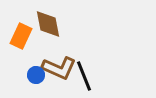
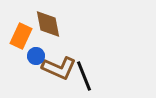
blue circle: moved 19 px up
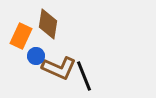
brown diamond: rotated 20 degrees clockwise
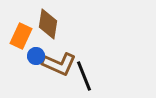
brown L-shape: moved 4 px up
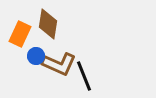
orange rectangle: moved 1 px left, 2 px up
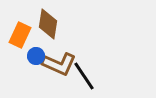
orange rectangle: moved 1 px down
black line: rotated 12 degrees counterclockwise
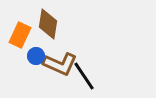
brown L-shape: moved 1 px right
